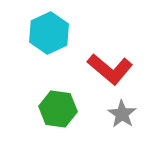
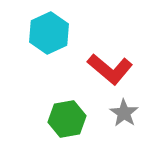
green hexagon: moved 9 px right, 10 px down; rotated 18 degrees counterclockwise
gray star: moved 2 px right, 1 px up
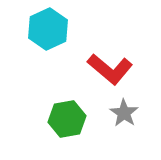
cyan hexagon: moved 1 px left, 4 px up
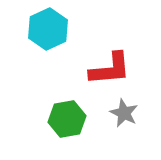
red L-shape: rotated 45 degrees counterclockwise
gray star: rotated 8 degrees counterclockwise
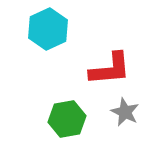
gray star: moved 1 px right, 1 px up
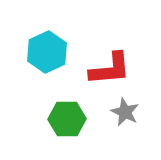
cyan hexagon: moved 1 px left, 23 px down
green hexagon: rotated 9 degrees clockwise
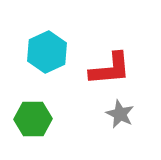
gray star: moved 5 px left, 2 px down
green hexagon: moved 34 px left
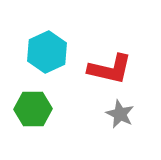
red L-shape: rotated 18 degrees clockwise
green hexagon: moved 10 px up
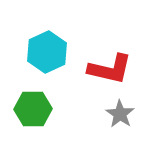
gray star: rotated 8 degrees clockwise
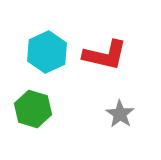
red L-shape: moved 5 px left, 14 px up
green hexagon: rotated 18 degrees clockwise
